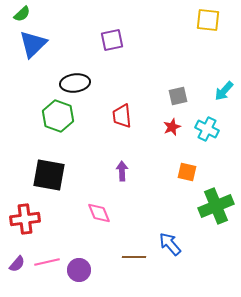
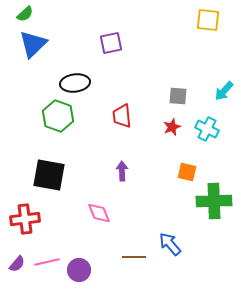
green semicircle: moved 3 px right
purple square: moved 1 px left, 3 px down
gray square: rotated 18 degrees clockwise
green cross: moved 2 px left, 5 px up; rotated 20 degrees clockwise
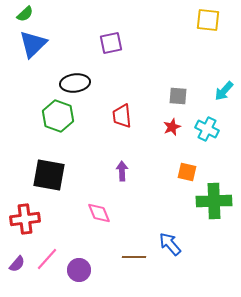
pink line: moved 3 px up; rotated 35 degrees counterclockwise
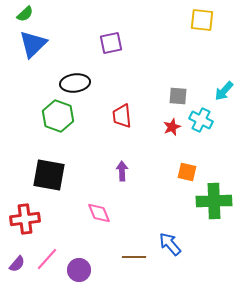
yellow square: moved 6 px left
cyan cross: moved 6 px left, 9 px up
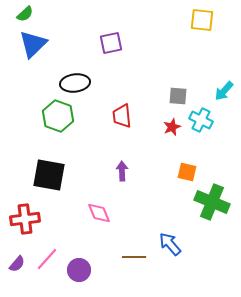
green cross: moved 2 px left, 1 px down; rotated 24 degrees clockwise
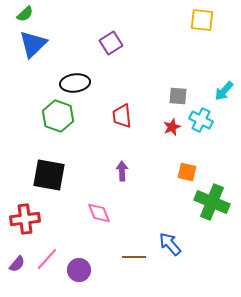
purple square: rotated 20 degrees counterclockwise
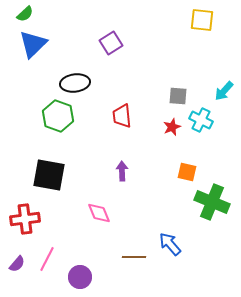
pink line: rotated 15 degrees counterclockwise
purple circle: moved 1 px right, 7 px down
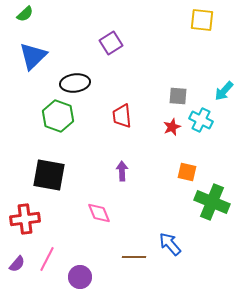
blue triangle: moved 12 px down
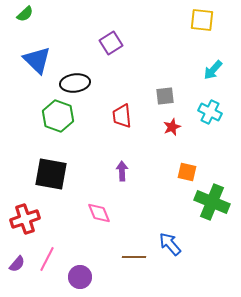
blue triangle: moved 4 px right, 4 px down; rotated 32 degrees counterclockwise
cyan arrow: moved 11 px left, 21 px up
gray square: moved 13 px left; rotated 12 degrees counterclockwise
cyan cross: moved 9 px right, 8 px up
black square: moved 2 px right, 1 px up
red cross: rotated 12 degrees counterclockwise
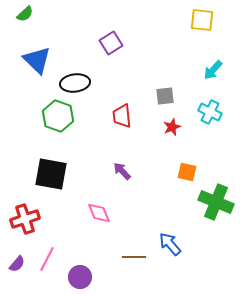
purple arrow: rotated 42 degrees counterclockwise
green cross: moved 4 px right
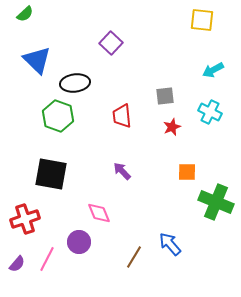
purple square: rotated 15 degrees counterclockwise
cyan arrow: rotated 20 degrees clockwise
orange square: rotated 12 degrees counterclockwise
brown line: rotated 60 degrees counterclockwise
purple circle: moved 1 px left, 35 px up
